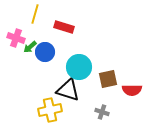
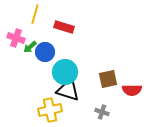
cyan circle: moved 14 px left, 5 px down
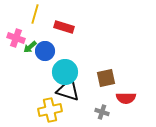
blue circle: moved 1 px up
brown square: moved 2 px left, 1 px up
red semicircle: moved 6 px left, 8 px down
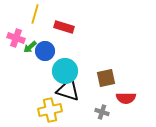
cyan circle: moved 1 px up
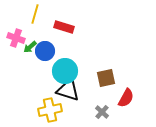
red semicircle: rotated 60 degrees counterclockwise
gray cross: rotated 24 degrees clockwise
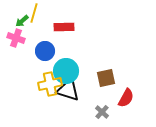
yellow line: moved 1 px left, 1 px up
red rectangle: rotated 18 degrees counterclockwise
green arrow: moved 8 px left, 26 px up
cyan circle: moved 1 px right
yellow cross: moved 26 px up
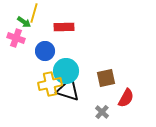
green arrow: moved 2 px right, 1 px down; rotated 104 degrees counterclockwise
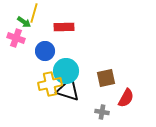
gray cross: rotated 32 degrees counterclockwise
